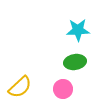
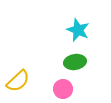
cyan star: rotated 25 degrees clockwise
yellow semicircle: moved 2 px left, 6 px up
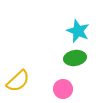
cyan star: moved 1 px down
green ellipse: moved 4 px up
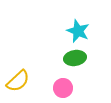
pink circle: moved 1 px up
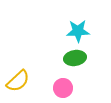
cyan star: rotated 25 degrees counterclockwise
